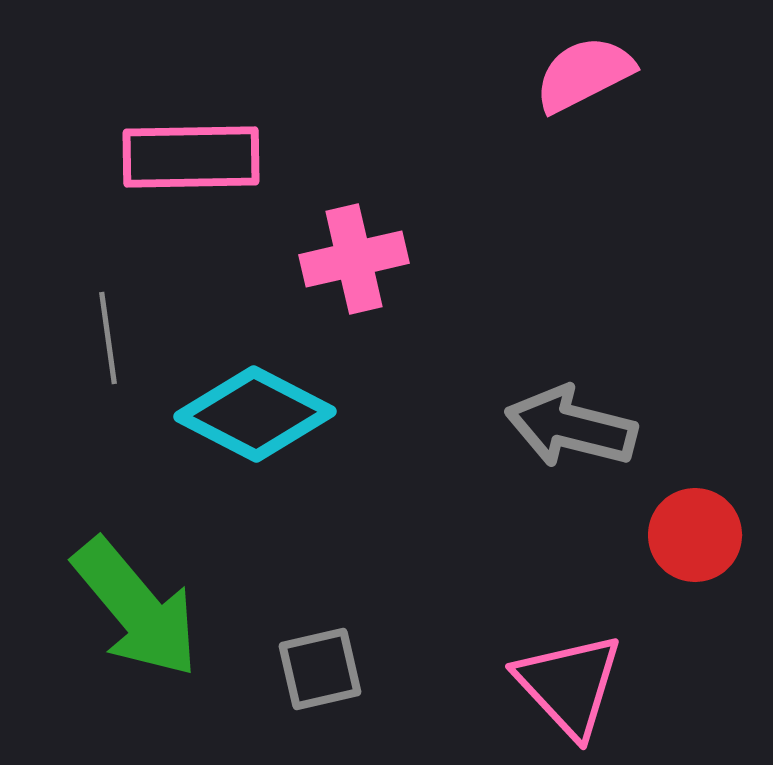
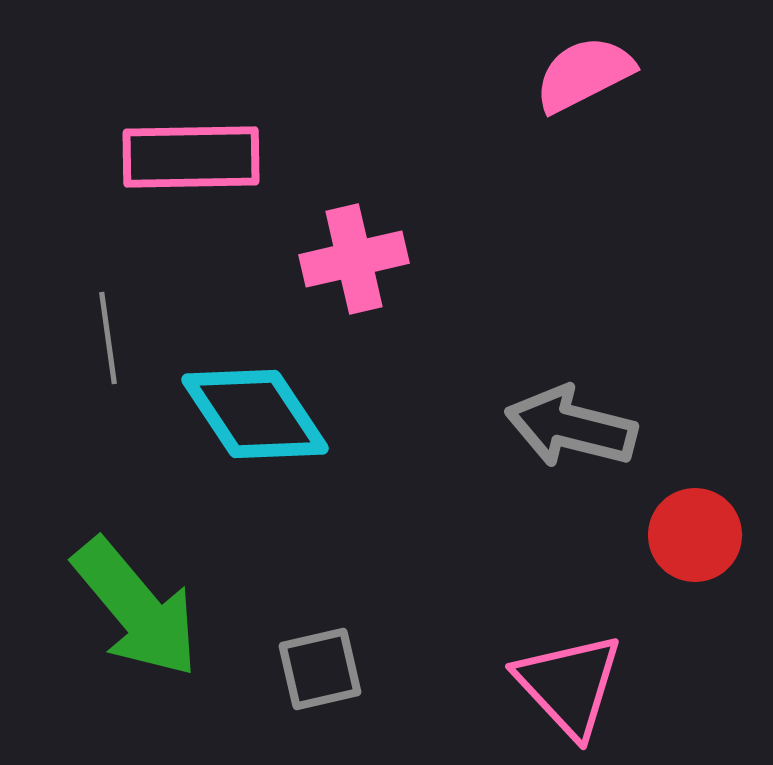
cyan diamond: rotated 29 degrees clockwise
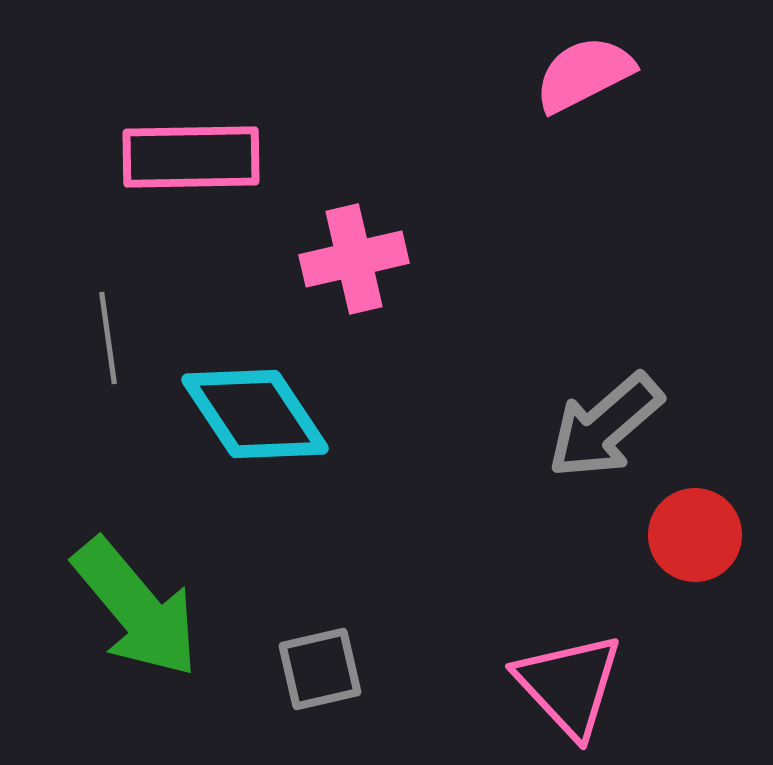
gray arrow: moved 34 px right, 1 px up; rotated 55 degrees counterclockwise
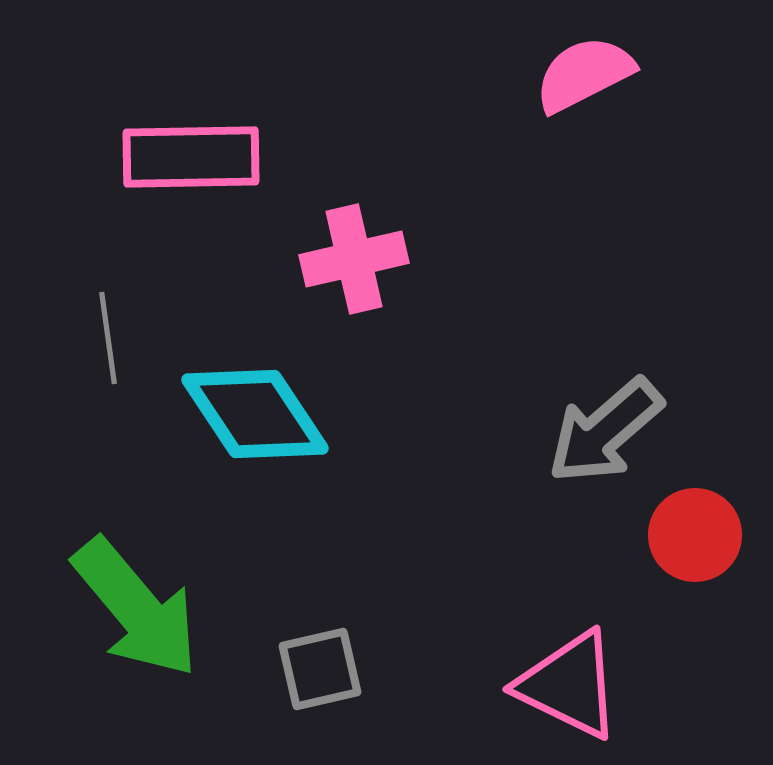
gray arrow: moved 5 px down
pink triangle: rotated 21 degrees counterclockwise
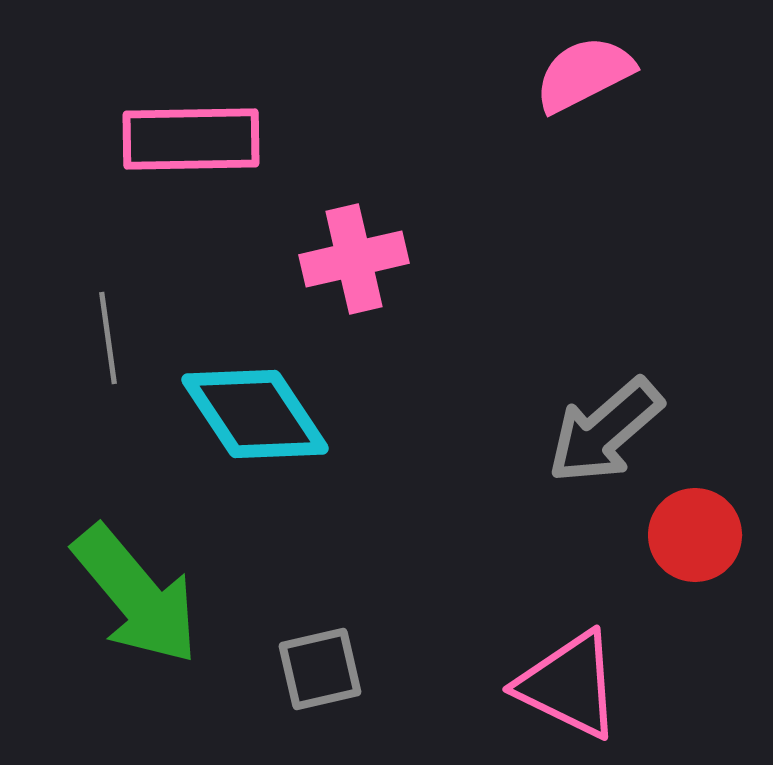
pink rectangle: moved 18 px up
green arrow: moved 13 px up
